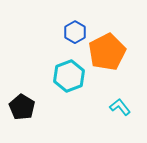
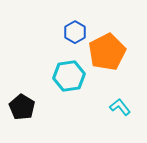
cyan hexagon: rotated 12 degrees clockwise
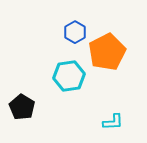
cyan L-shape: moved 7 px left, 15 px down; rotated 125 degrees clockwise
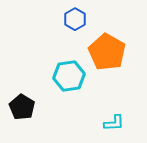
blue hexagon: moved 13 px up
orange pentagon: rotated 15 degrees counterclockwise
cyan L-shape: moved 1 px right, 1 px down
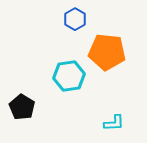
orange pentagon: rotated 24 degrees counterclockwise
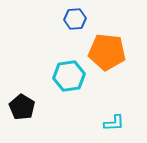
blue hexagon: rotated 25 degrees clockwise
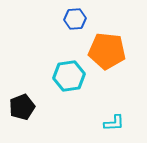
orange pentagon: moved 1 px up
black pentagon: rotated 20 degrees clockwise
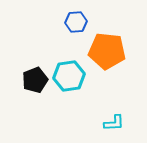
blue hexagon: moved 1 px right, 3 px down
black pentagon: moved 13 px right, 27 px up
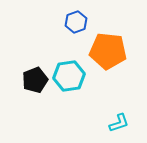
blue hexagon: rotated 15 degrees counterclockwise
orange pentagon: moved 1 px right
cyan L-shape: moved 5 px right; rotated 15 degrees counterclockwise
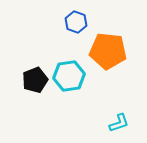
blue hexagon: rotated 20 degrees counterclockwise
